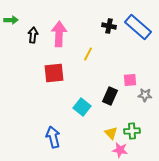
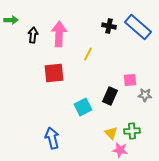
cyan square: moved 1 px right; rotated 24 degrees clockwise
blue arrow: moved 1 px left, 1 px down
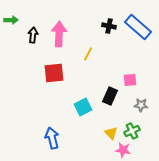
gray star: moved 4 px left, 10 px down
green cross: rotated 21 degrees counterclockwise
pink star: moved 3 px right
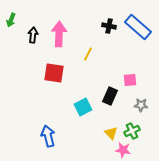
green arrow: rotated 112 degrees clockwise
red square: rotated 15 degrees clockwise
blue arrow: moved 4 px left, 2 px up
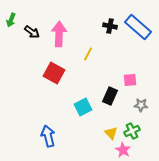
black cross: moved 1 px right
black arrow: moved 1 px left, 3 px up; rotated 119 degrees clockwise
red square: rotated 20 degrees clockwise
pink star: rotated 21 degrees clockwise
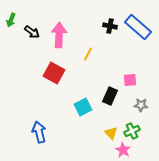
pink arrow: moved 1 px down
blue arrow: moved 9 px left, 4 px up
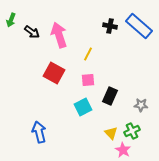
blue rectangle: moved 1 px right, 1 px up
pink arrow: rotated 20 degrees counterclockwise
pink square: moved 42 px left
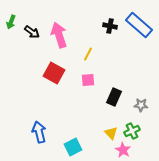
green arrow: moved 2 px down
blue rectangle: moved 1 px up
black rectangle: moved 4 px right, 1 px down
cyan square: moved 10 px left, 40 px down
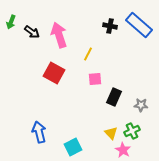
pink square: moved 7 px right, 1 px up
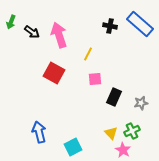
blue rectangle: moved 1 px right, 1 px up
gray star: moved 2 px up; rotated 16 degrees counterclockwise
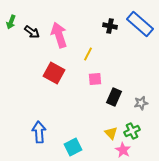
blue arrow: rotated 10 degrees clockwise
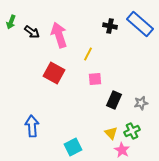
black rectangle: moved 3 px down
blue arrow: moved 7 px left, 6 px up
pink star: moved 1 px left
